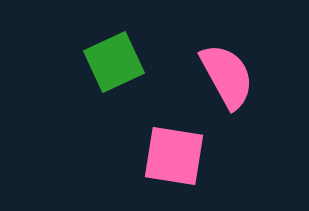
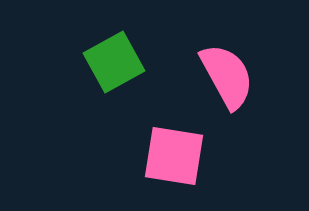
green square: rotated 4 degrees counterclockwise
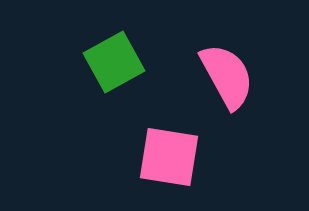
pink square: moved 5 px left, 1 px down
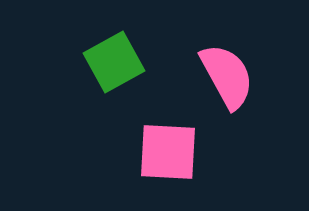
pink square: moved 1 px left, 5 px up; rotated 6 degrees counterclockwise
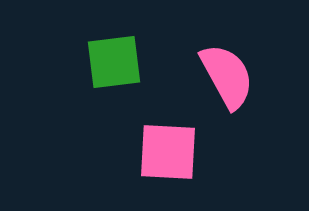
green square: rotated 22 degrees clockwise
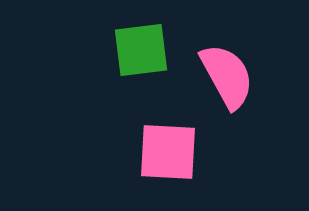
green square: moved 27 px right, 12 px up
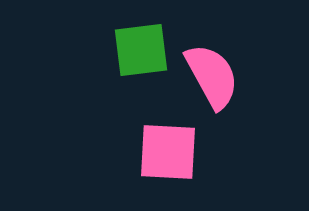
pink semicircle: moved 15 px left
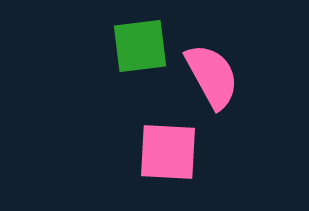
green square: moved 1 px left, 4 px up
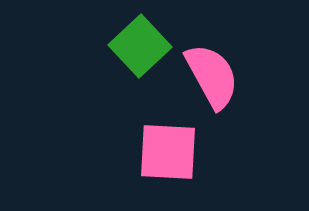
green square: rotated 36 degrees counterclockwise
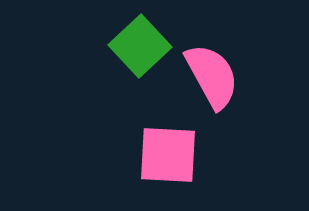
pink square: moved 3 px down
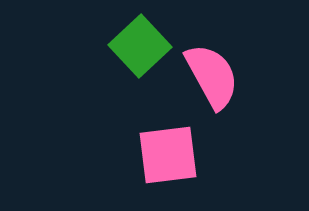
pink square: rotated 10 degrees counterclockwise
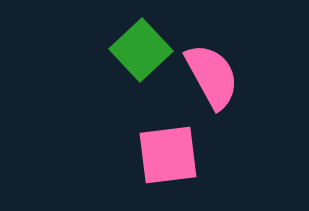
green square: moved 1 px right, 4 px down
